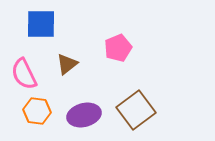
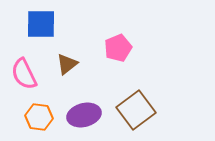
orange hexagon: moved 2 px right, 6 px down
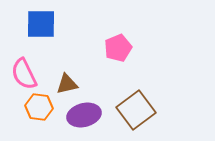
brown triangle: moved 20 px down; rotated 25 degrees clockwise
orange hexagon: moved 10 px up
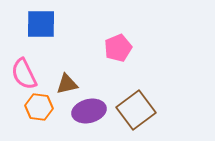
purple ellipse: moved 5 px right, 4 px up
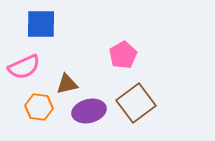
pink pentagon: moved 5 px right, 7 px down; rotated 8 degrees counterclockwise
pink semicircle: moved 7 px up; rotated 88 degrees counterclockwise
brown square: moved 7 px up
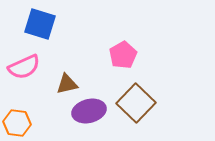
blue square: moved 1 px left; rotated 16 degrees clockwise
brown square: rotated 9 degrees counterclockwise
orange hexagon: moved 22 px left, 16 px down
